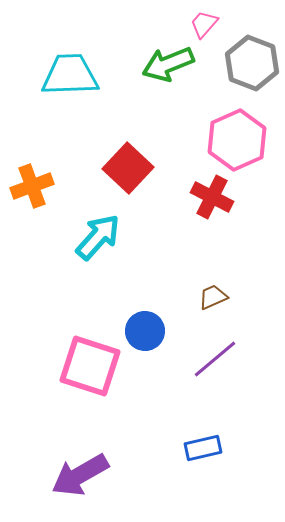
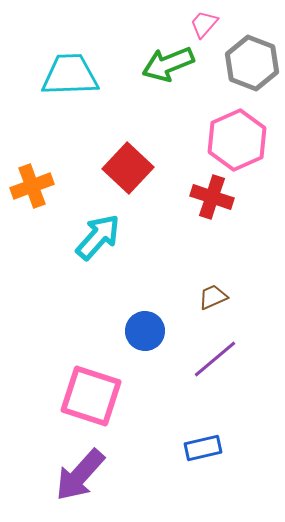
red cross: rotated 9 degrees counterclockwise
pink square: moved 1 px right, 30 px down
purple arrow: rotated 18 degrees counterclockwise
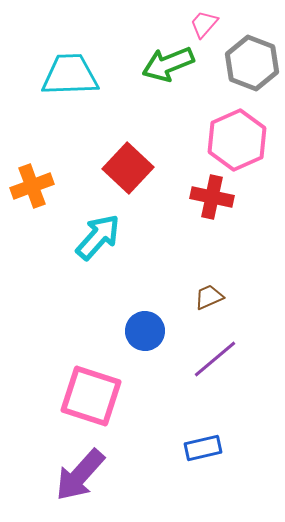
red cross: rotated 6 degrees counterclockwise
brown trapezoid: moved 4 px left
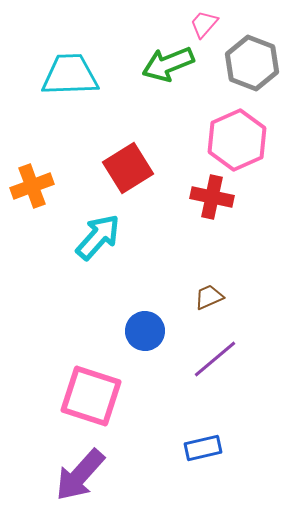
red square: rotated 15 degrees clockwise
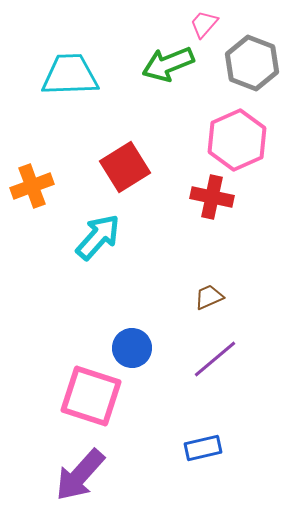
red square: moved 3 px left, 1 px up
blue circle: moved 13 px left, 17 px down
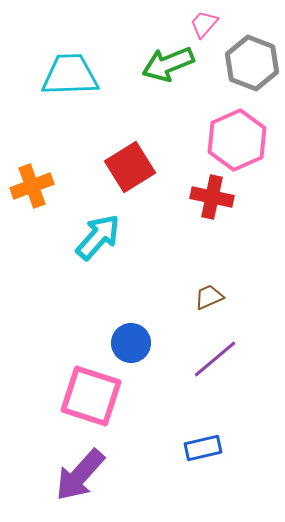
red square: moved 5 px right
blue circle: moved 1 px left, 5 px up
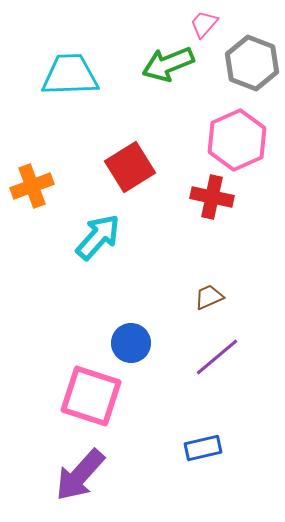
purple line: moved 2 px right, 2 px up
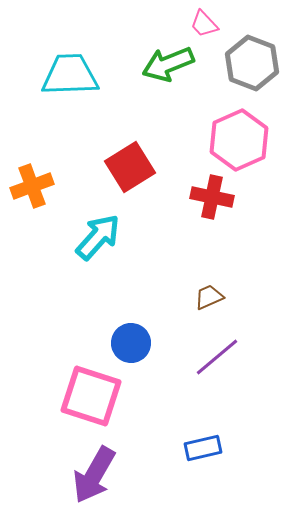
pink trapezoid: rotated 84 degrees counterclockwise
pink hexagon: moved 2 px right
purple arrow: moved 14 px right; rotated 12 degrees counterclockwise
